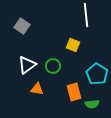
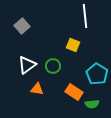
white line: moved 1 px left, 1 px down
gray square: rotated 14 degrees clockwise
orange rectangle: rotated 42 degrees counterclockwise
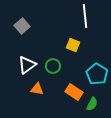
green semicircle: rotated 56 degrees counterclockwise
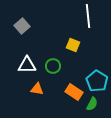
white line: moved 3 px right
white triangle: rotated 36 degrees clockwise
cyan pentagon: moved 7 px down
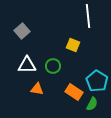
gray square: moved 5 px down
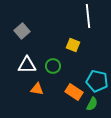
cyan pentagon: rotated 20 degrees counterclockwise
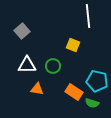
green semicircle: moved 1 px up; rotated 80 degrees clockwise
